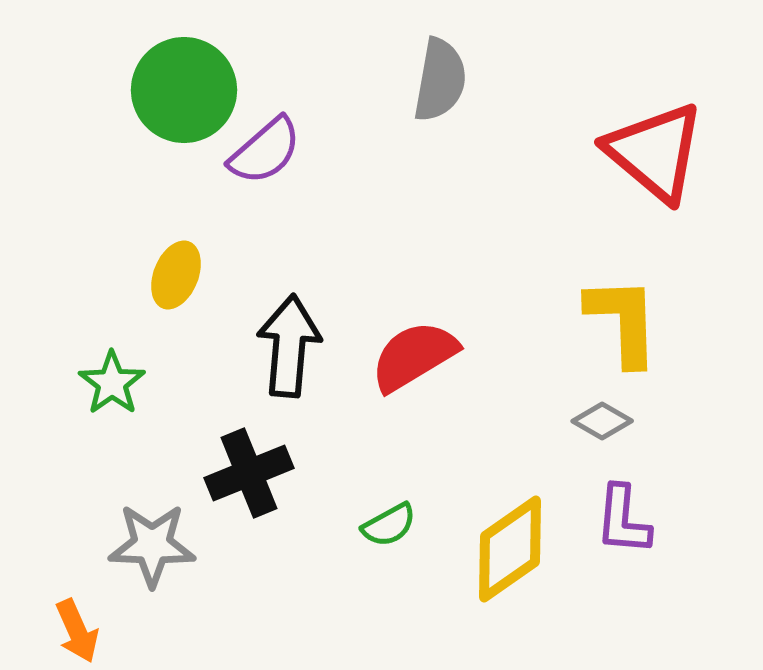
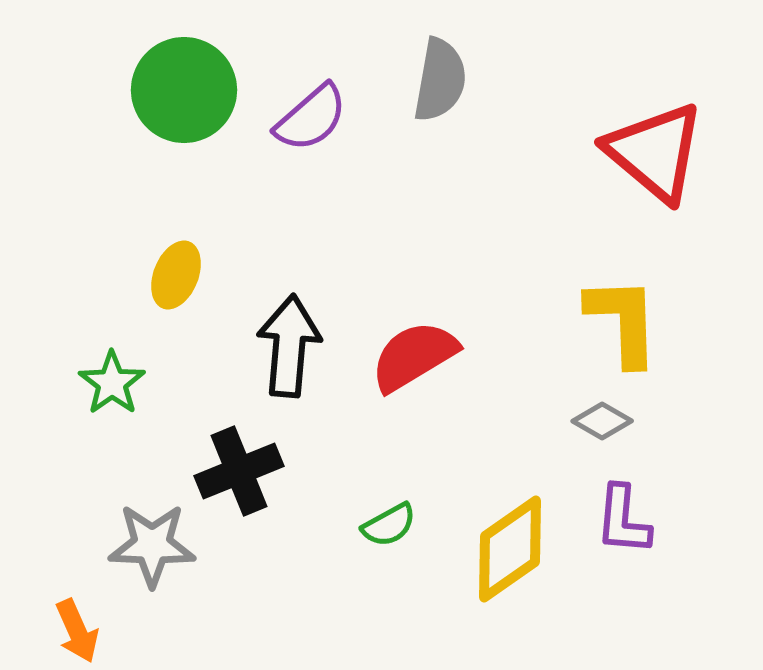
purple semicircle: moved 46 px right, 33 px up
black cross: moved 10 px left, 2 px up
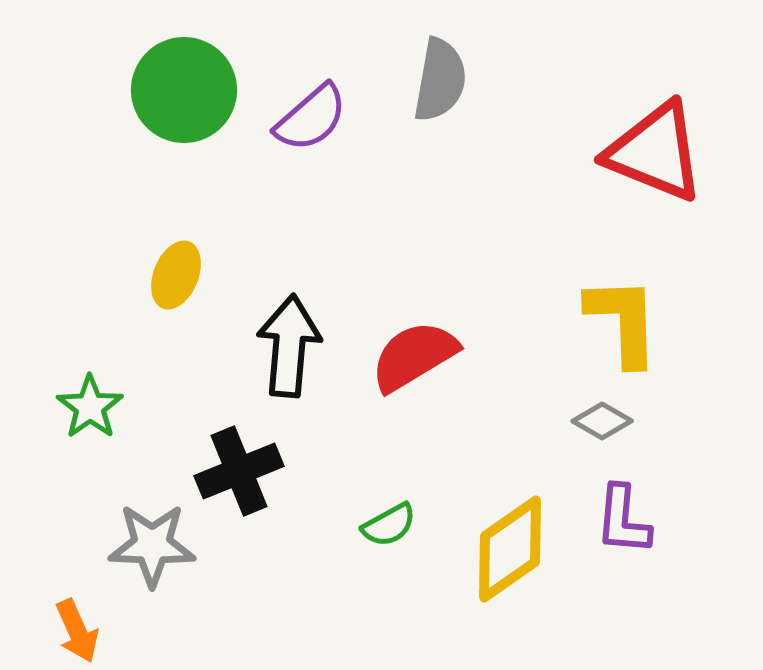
red triangle: rotated 18 degrees counterclockwise
green star: moved 22 px left, 24 px down
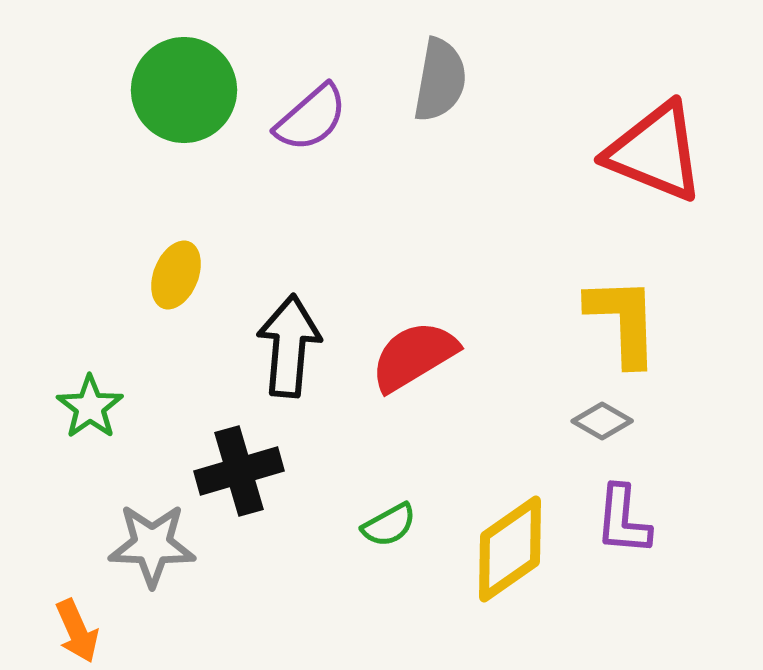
black cross: rotated 6 degrees clockwise
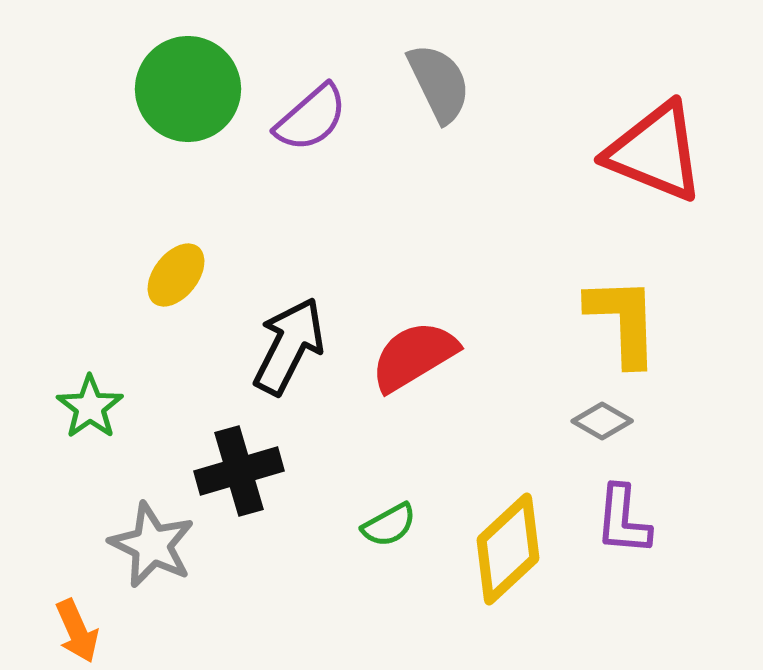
gray semicircle: moved 1 px left, 3 px down; rotated 36 degrees counterclockwise
green circle: moved 4 px right, 1 px up
yellow ellipse: rotated 16 degrees clockwise
black arrow: rotated 22 degrees clockwise
gray star: rotated 24 degrees clockwise
yellow diamond: moved 2 px left; rotated 8 degrees counterclockwise
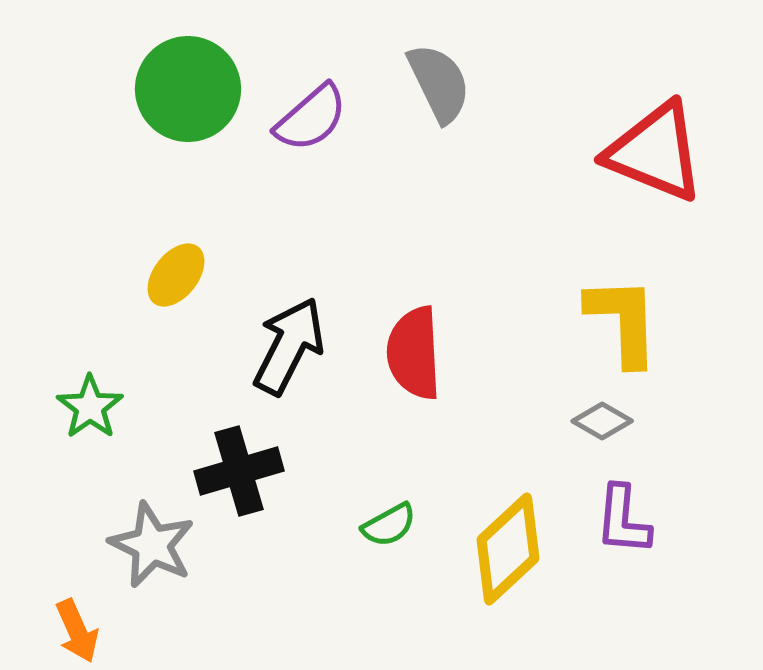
red semicircle: moved 3 px up; rotated 62 degrees counterclockwise
